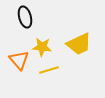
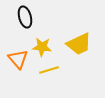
orange triangle: moved 1 px left, 1 px up
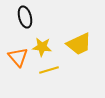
orange triangle: moved 2 px up
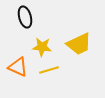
orange triangle: moved 10 px down; rotated 25 degrees counterclockwise
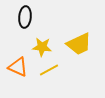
black ellipse: rotated 20 degrees clockwise
yellow line: rotated 12 degrees counterclockwise
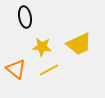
black ellipse: rotated 15 degrees counterclockwise
orange triangle: moved 2 px left, 2 px down; rotated 15 degrees clockwise
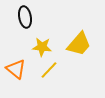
yellow trapezoid: rotated 24 degrees counterclockwise
yellow line: rotated 18 degrees counterclockwise
